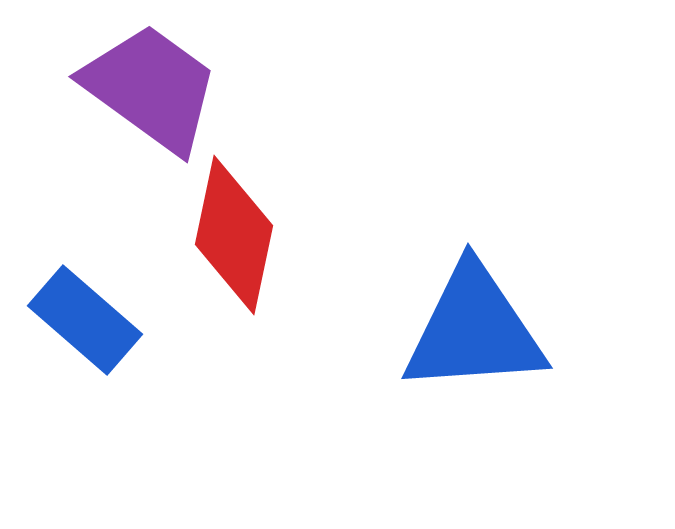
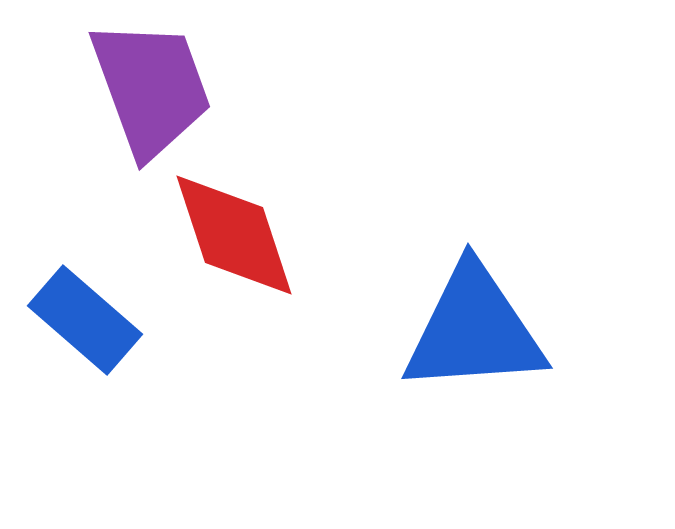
purple trapezoid: rotated 34 degrees clockwise
red diamond: rotated 30 degrees counterclockwise
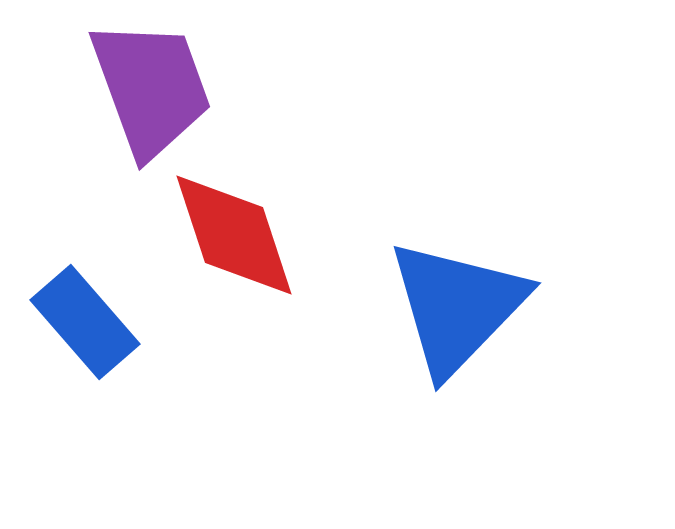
blue rectangle: moved 2 px down; rotated 8 degrees clockwise
blue triangle: moved 17 px left, 23 px up; rotated 42 degrees counterclockwise
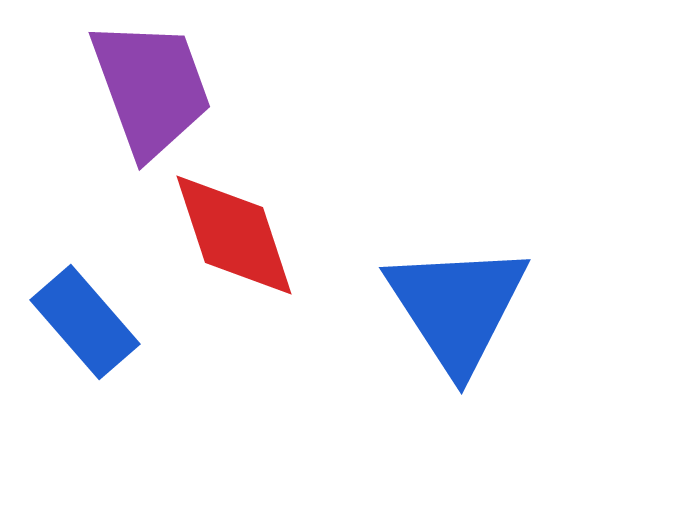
blue triangle: rotated 17 degrees counterclockwise
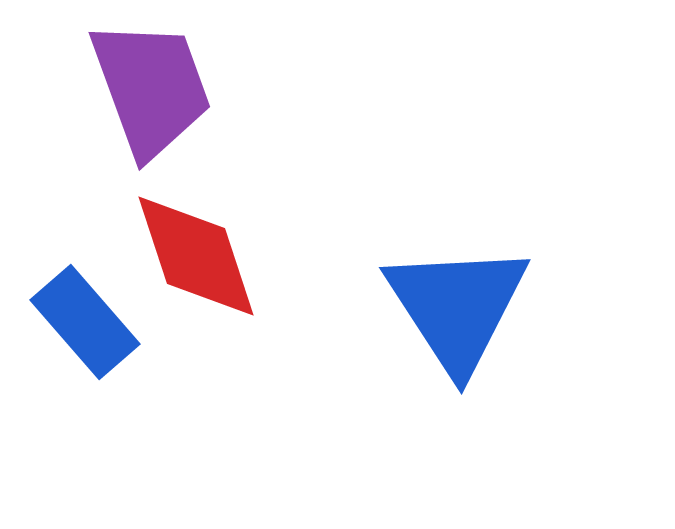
red diamond: moved 38 px left, 21 px down
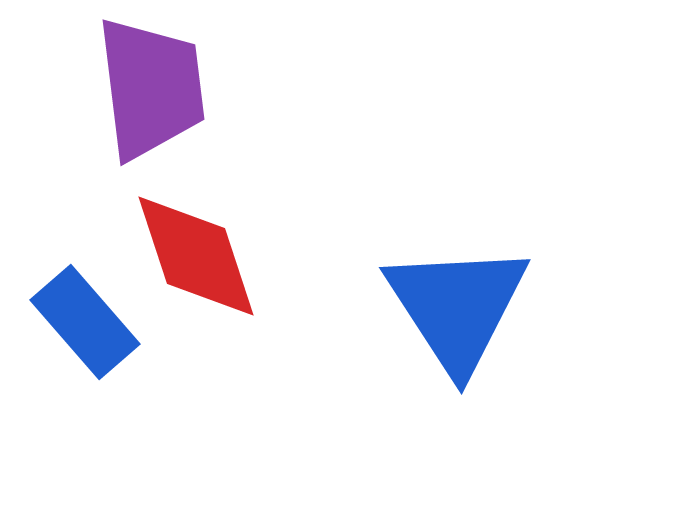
purple trapezoid: rotated 13 degrees clockwise
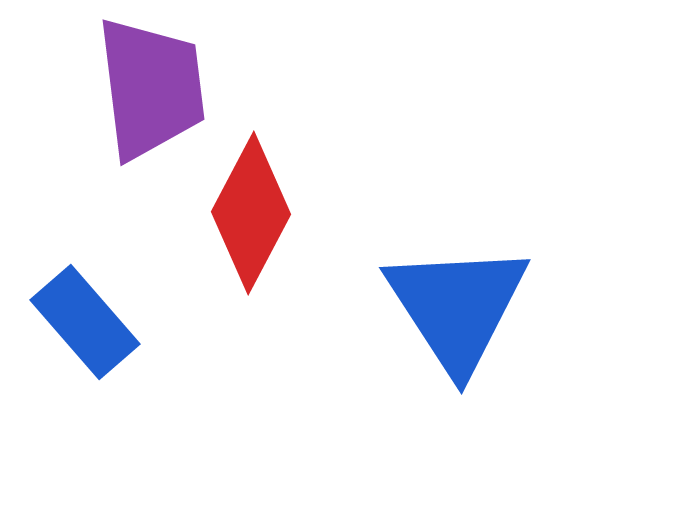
red diamond: moved 55 px right, 43 px up; rotated 46 degrees clockwise
